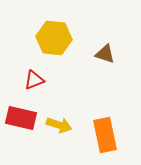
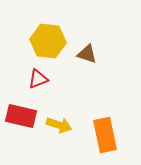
yellow hexagon: moved 6 px left, 3 px down
brown triangle: moved 18 px left
red triangle: moved 4 px right, 1 px up
red rectangle: moved 2 px up
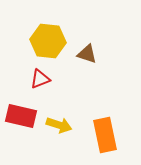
red triangle: moved 2 px right
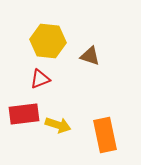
brown triangle: moved 3 px right, 2 px down
red rectangle: moved 3 px right, 2 px up; rotated 20 degrees counterclockwise
yellow arrow: moved 1 px left
